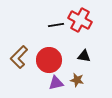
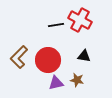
red circle: moved 1 px left
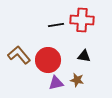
red cross: moved 2 px right; rotated 25 degrees counterclockwise
brown L-shape: moved 2 px up; rotated 95 degrees clockwise
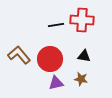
red circle: moved 2 px right, 1 px up
brown star: moved 4 px right, 1 px up
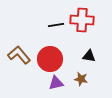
black triangle: moved 5 px right
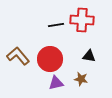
brown L-shape: moved 1 px left, 1 px down
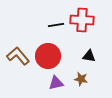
red circle: moved 2 px left, 3 px up
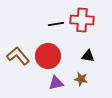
black line: moved 1 px up
black triangle: moved 1 px left
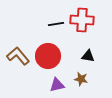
purple triangle: moved 1 px right, 2 px down
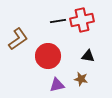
red cross: rotated 15 degrees counterclockwise
black line: moved 2 px right, 3 px up
brown L-shape: moved 17 px up; rotated 95 degrees clockwise
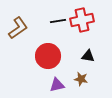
brown L-shape: moved 11 px up
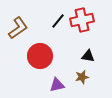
black line: rotated 42 degrees counterclockwise
red circle: moved 8 px left
brown star: moved 1 px right, 2 px up; rotated 24 degrees counterclockwise
